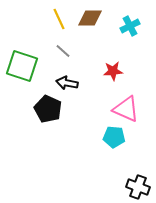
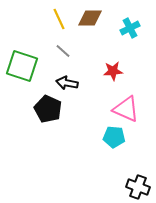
cyan cross: moved 2 px down
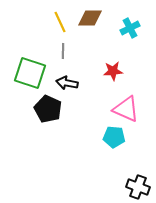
yellow line: moved 1 px right, 3 px down
gray line: rotated 49 degrees clockwise
green square: moved 8 px right, 7 px down
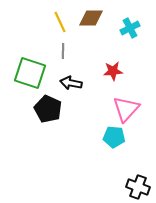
brown diamond: moved 1 px right
black arrow: moved 4 px right
pink triangle: rotated 48 degrees clockwise
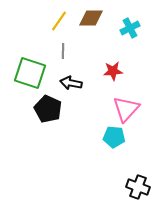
yellow line: moved 1 px left, 1 px up; rotated 60 degrees clockwise
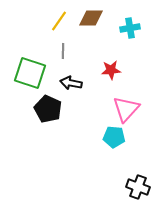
cyan cross: rotated 18 degrees clockwise
red star: moved 2 px left, 1 px up
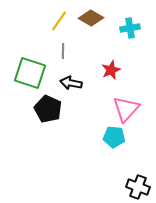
brown diamond: rotated 30 degrees clockwise
red star: rotated 18 degrees counterclockwise
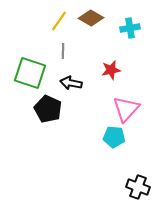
red star: rotated 12 degrees clockwise
